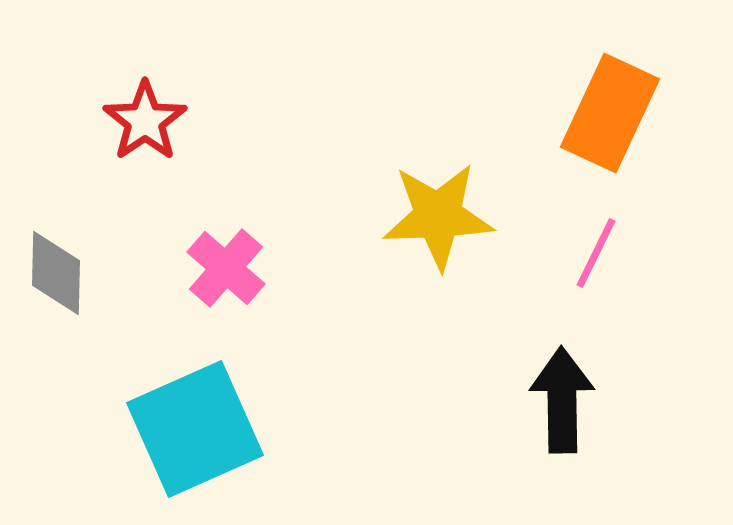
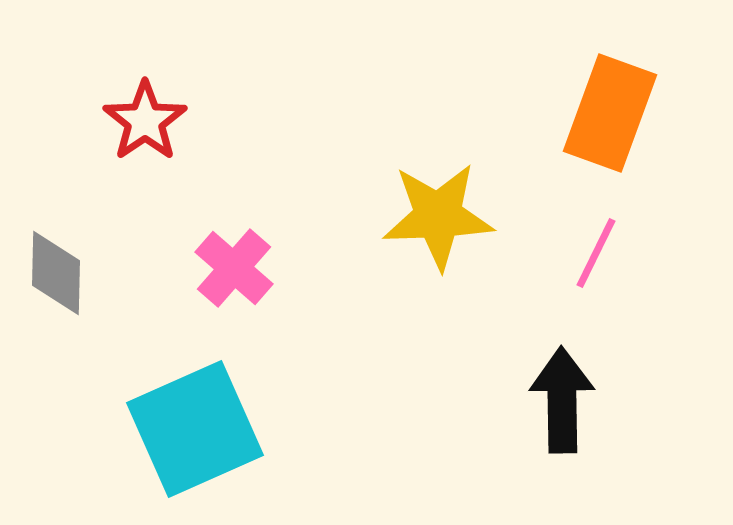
orange rectangle: rotated 5 degrees counterclockwise
pink cross: moved 8 px right
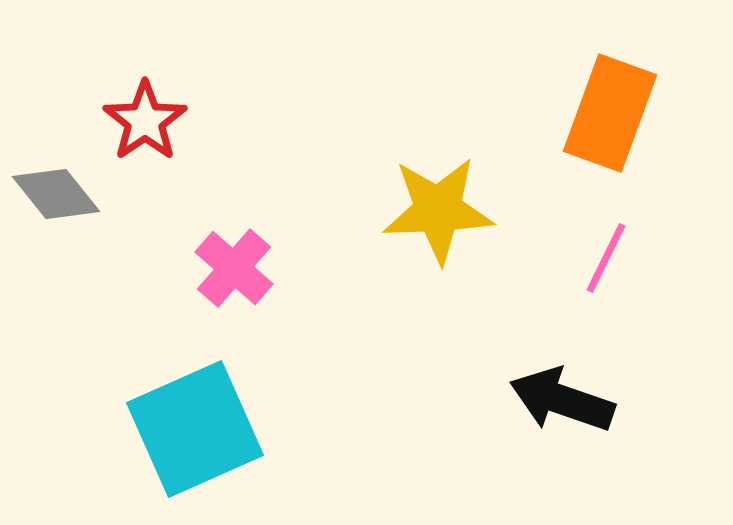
yellow star: moved 6 px up
pink line: moved 10 px right, 5 px down
gray diamond: moved 79 px up; rotated 40 degrees counterclockwise
black arrow: rotated 70 degrees counterclockwise
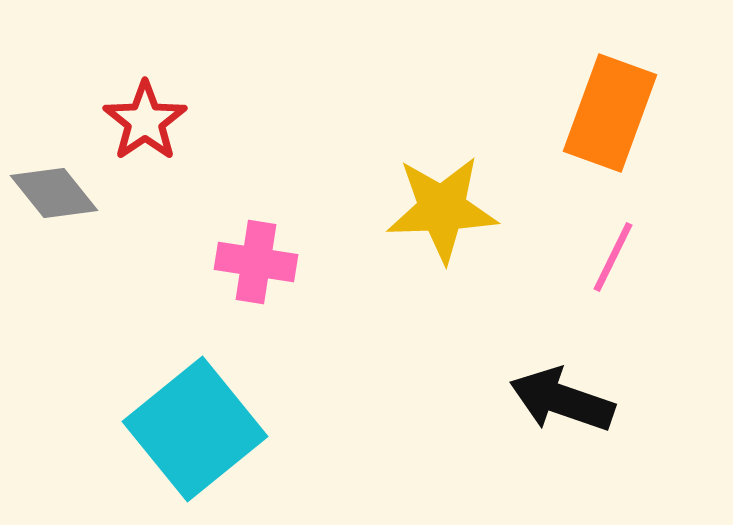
gray diamond: moved 2 px left, 1 px up
yellow star: moved 4 px right, 1 px up
pink line: moved 7 px right, 1 px up
pink cross: moved 22 px right, 6 px up; rotated 32 degrees counterclockwise
cyan square: rotated 15 degrees counterclockwise
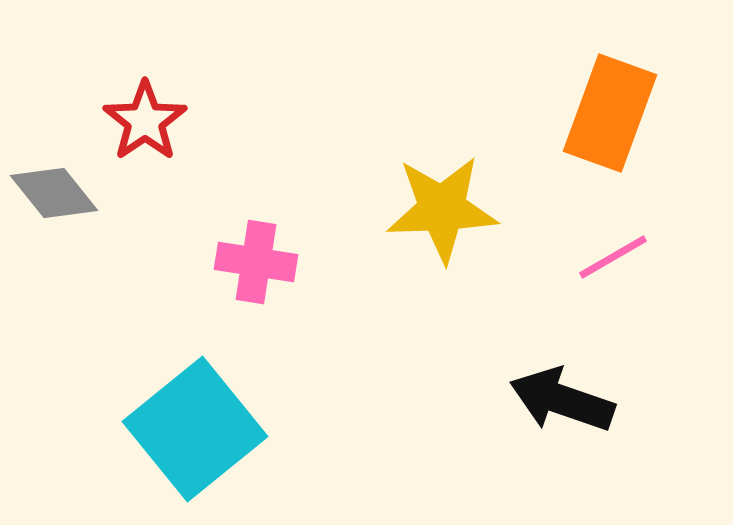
pink line: rotated 34 degrees clockwise
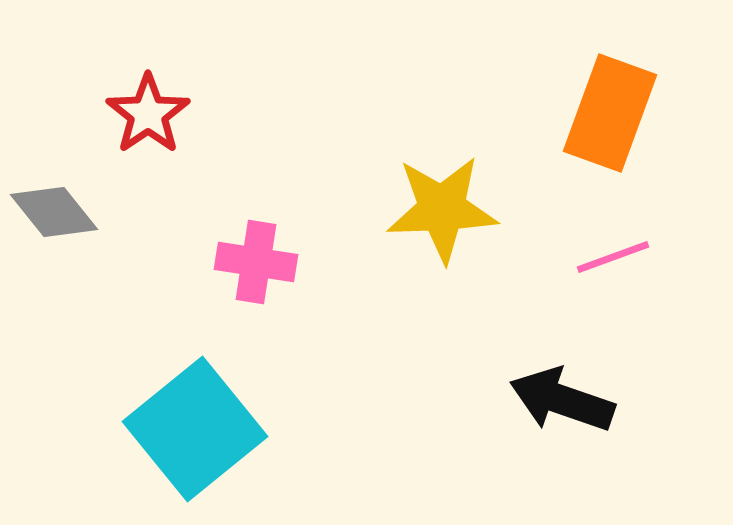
red star: moved 3 px right, 7 px up
gray diamond: moved 19 px down
pink line: rotated 10 degrees clockwise
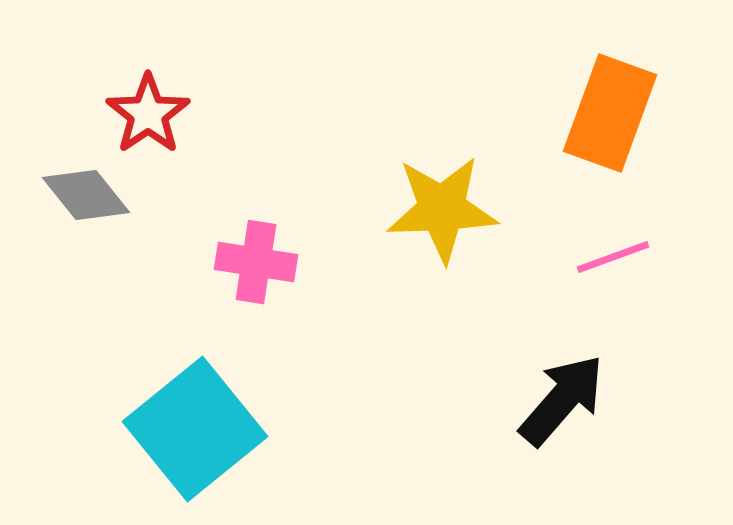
gray diamond: moved 32 px right, 17 px up
black arrow: rotated 112 degrees clockwise
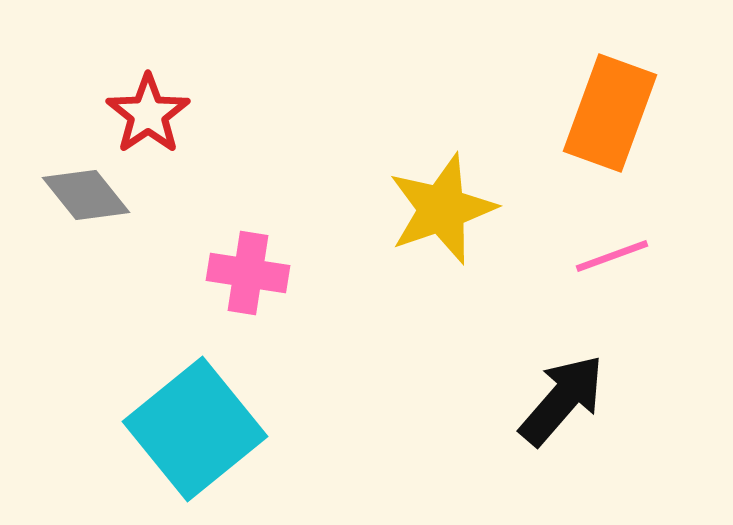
yellow star: rotated 17 degrees counterclockwise
pink line: moved 1 px left, 1 px up
pink cross: moved 8 px left, 11 px down
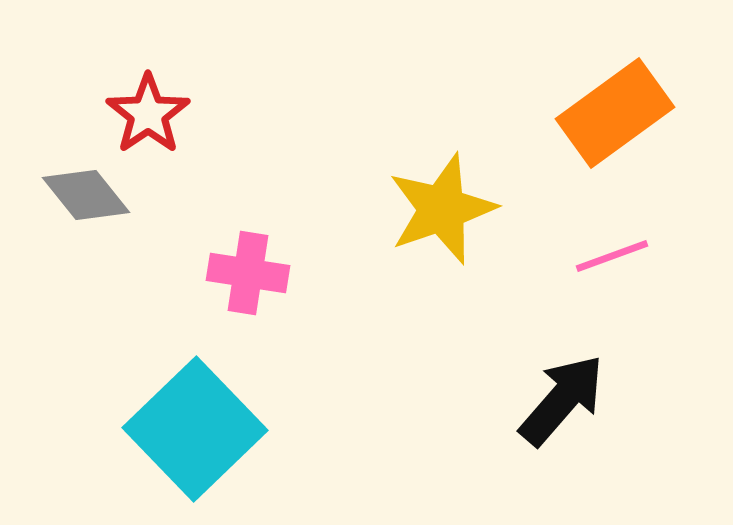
orange rectangle: moved 5 px right; rotated 34 degrees clockwise
cyan square: rotated 5 degrees counterclockwise
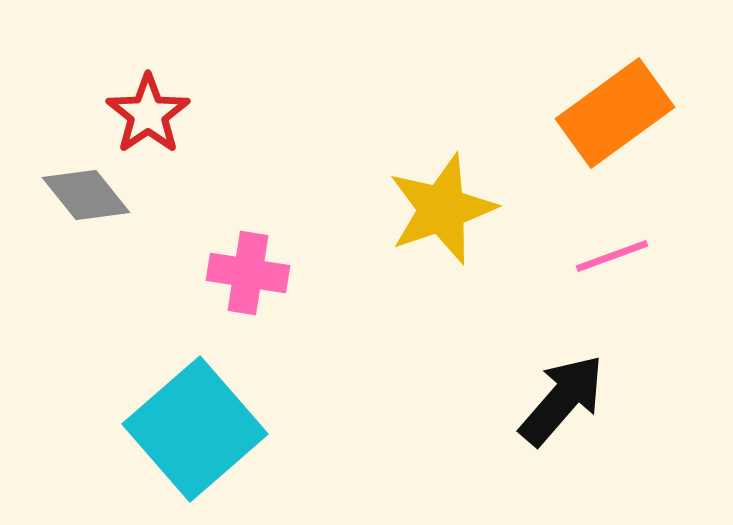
cyan square: rotated 3 degrees clockwise
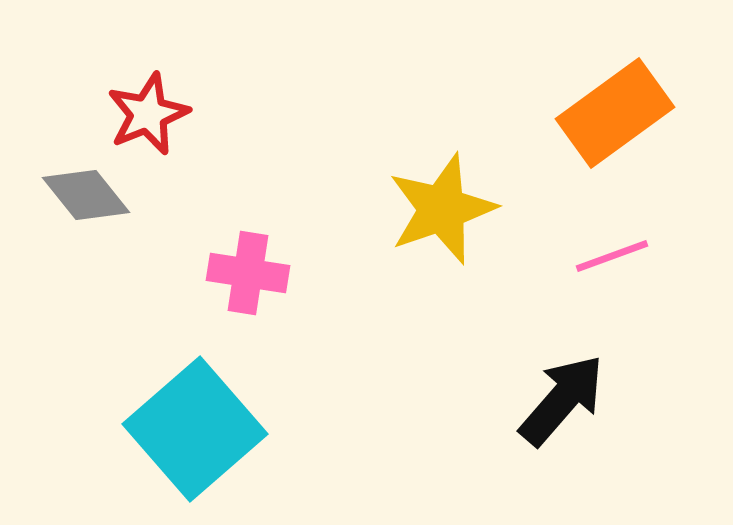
red star: rotated 12 degrees clockwise
